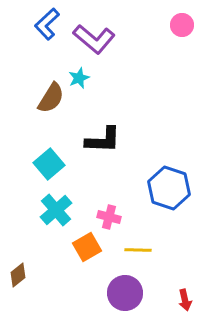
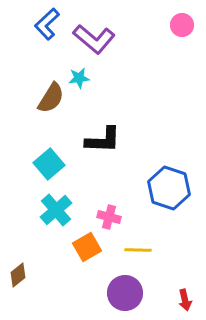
cyan star: rotated 15 degrees clockwise
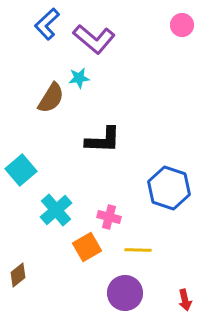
cyan square: moved 28 px left, 6 px down
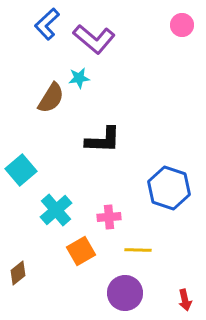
pink cross: rotated 20 degrees counterclockwise
orange square: moved 6 px left, 4 px down
brown diamond: moved 2 px up
